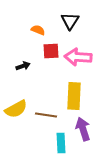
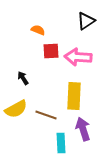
black triangle: moved 16 px right; rotated 24 degrees clockwise
black arrow: moved 12 px down; rotated 104 degrees counterclockwise
brown line: rotated 10 degrees clockwise
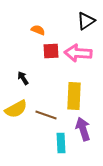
pink arrow: moved 4 px up
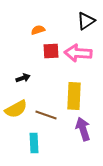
orange semicircle: rotated 40 degrees counterclockwise
black arrow: rotated 104 degrees clockwise
cyan rectangle: moved 27 px left
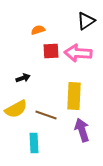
purple arrow: moved 1 px left, 1 px down
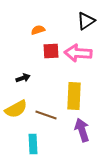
cyan rectangle: moved 1 px left, 1 px down
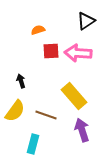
black arrow: moved 2 px left, 3 px down; rotated 88 degrees counterclockwise
yellow rectangle: rotated 44 degrees counterclockwise
yellow semicircle: moved 1 px left, 2 px down; rotated 25 degrees counterclockwise
cyan rectangle: rotated 18 degrees clockwise
